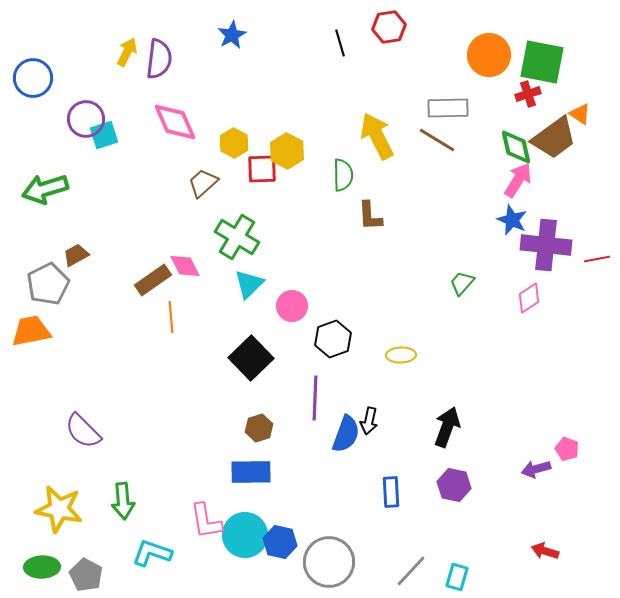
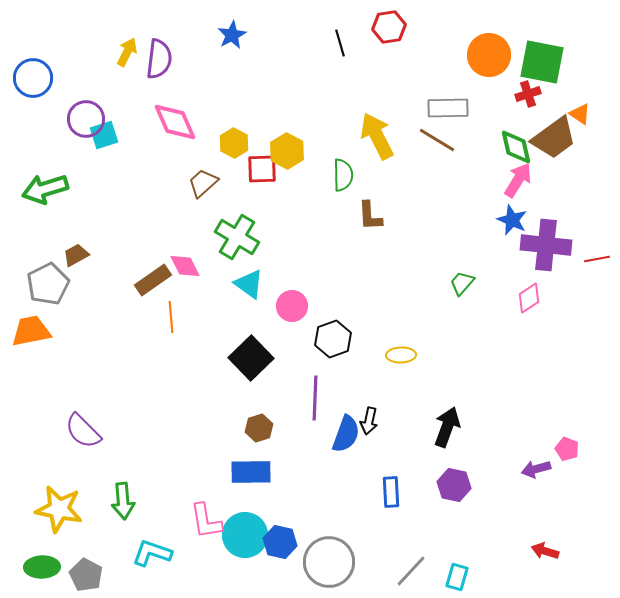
cyan triangle at (249, 284): rotated 40 degrees counterclockwise
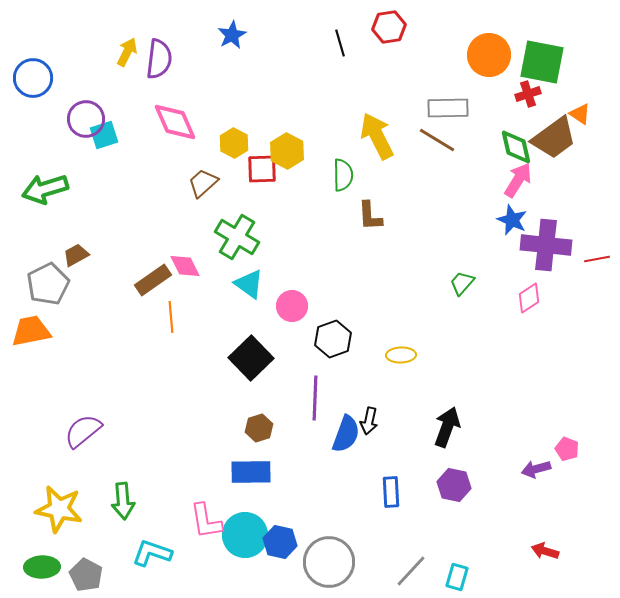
purple semicircle at (83, 431): rotated 96 degrees clockwise
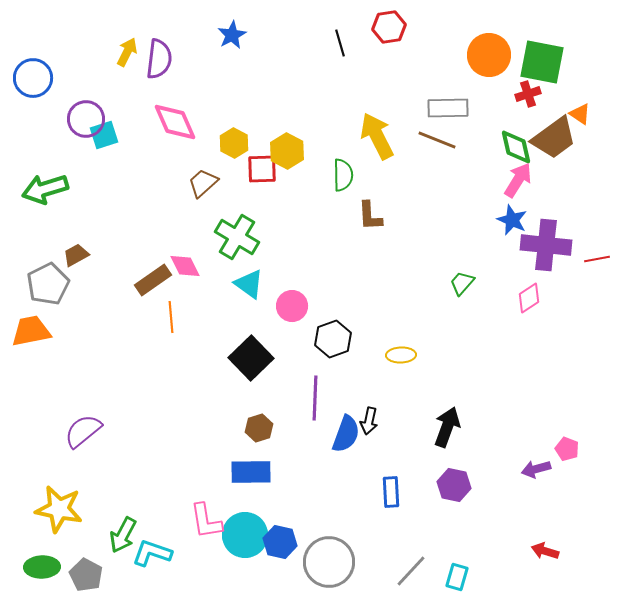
brown line at (437, 140): rotated 9 degrees counterclockwise
green arrow at (123, 501): moved 34 px down; rotated 33 degrees clockwise
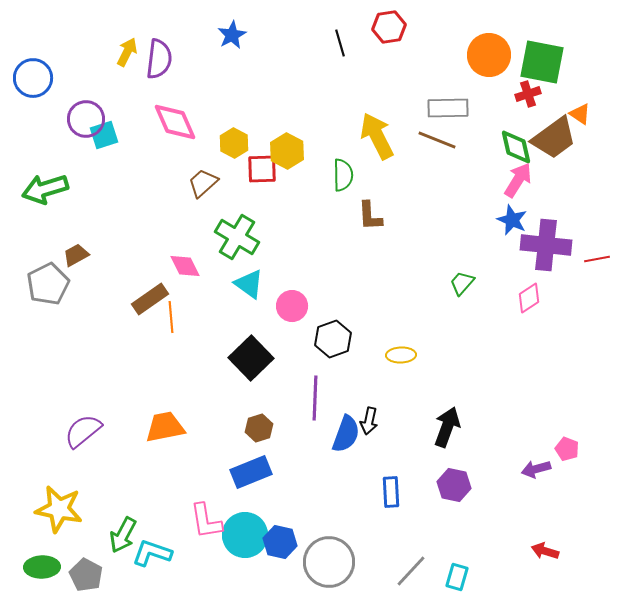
brown rectangle at (153, 280): moved 3 px left, 19 px down
orange trapezoid at (31, 331): moved 134 px right, 96 px down
blue rectangle at (251, 472): rotated 21 degrees counterclockwise
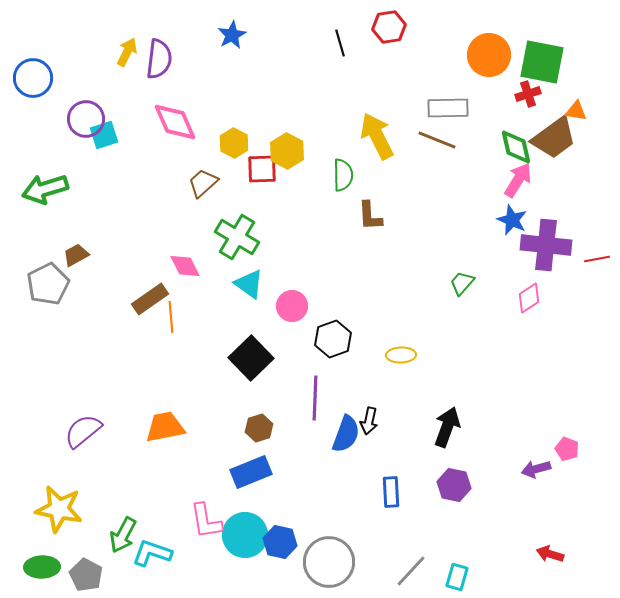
orange triangle at (580, 114): moved 4 px left, 3 px up; rotated 25 degrees counterclockwise
red arrow at (545, 551): moved 5 px right, 3 px down
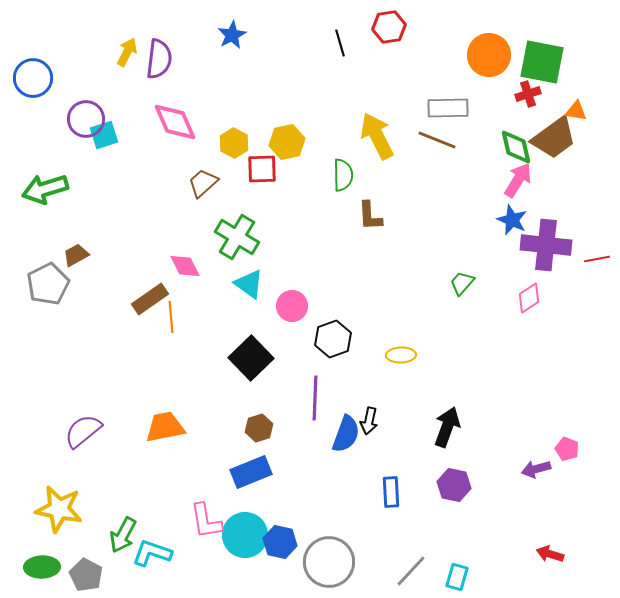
yellow hexagon at (287, 151): moved 9 px up; rotated 20 degrees clockwise
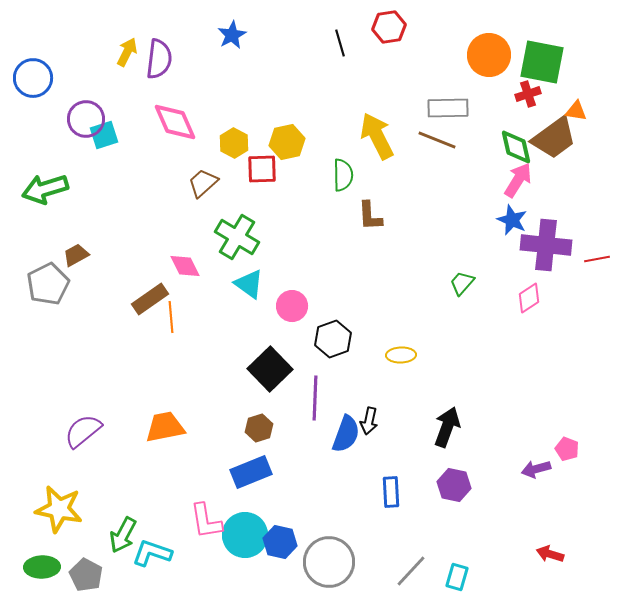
black square at (251, 358): moved 19 px right, 11 px down
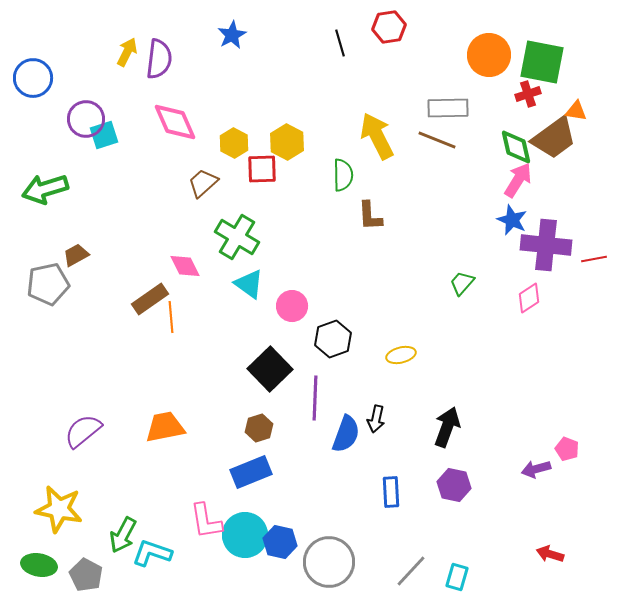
yellow hexagon at (287, 142): rotated 20 degrees counterclockwise
red line at (597, 259): moved 3 px left
gray pentagon at (48, 284): rotated 15 degrees clockwise
yellow ellipse at (401, 355): rotated 12 degrees counterclockwise
black arrow at (369, 421): moved 7 px right, 2 px up
green ellipse at (42, 567): moved 3 px left, 2 px up; rotated 12 degrees clockwise
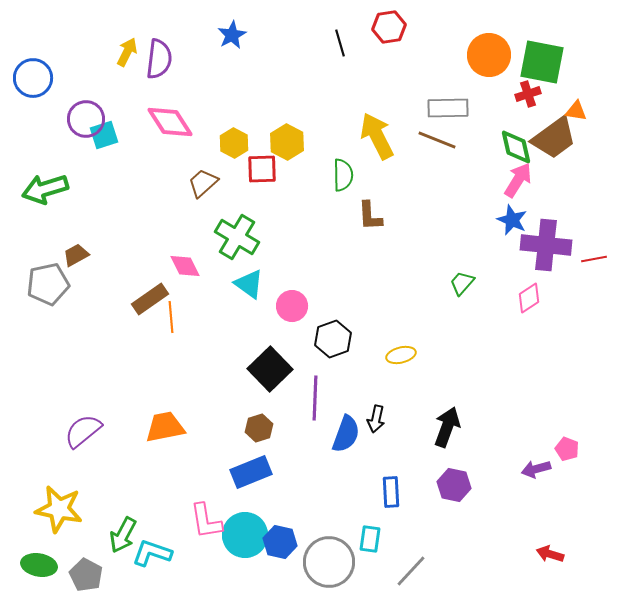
pink diamond at (175, 122): moved 5 px left; rotated 9 degrees counterclockwise
cyan rectangle at (457, 577): moved 87 px left, 38 px up; rotated 8 degrees counterclockwise
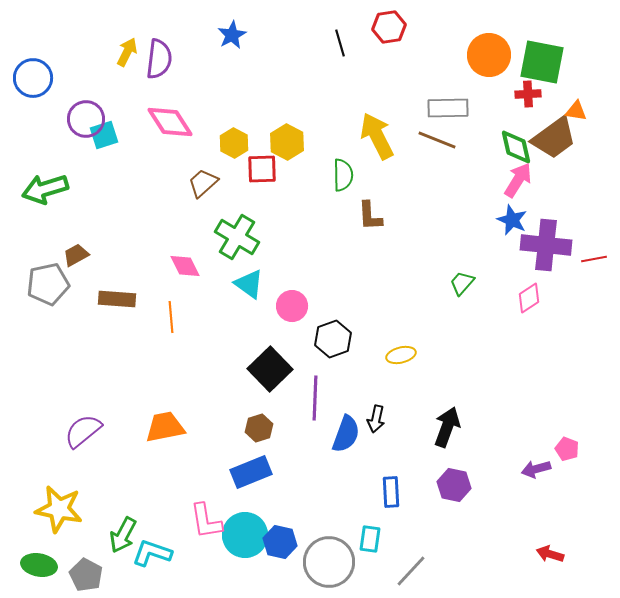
red cross at (528, 94): rotated 15 degrees clockwise
brown rectangle at (150, 299): moved 33 px left; rotated 39 degrees clockwise
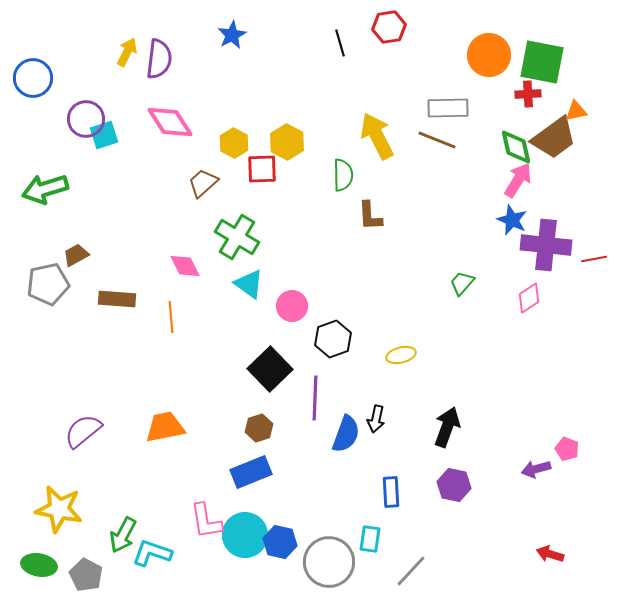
orange triangle at (576, 111): rotated 20 degrees counterclockwise
